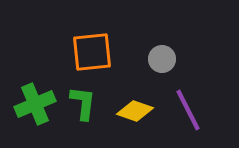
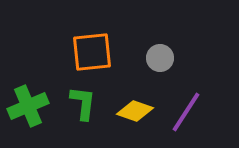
gray circle: moved 2 px left, 1 px up
green cross: moved 7 px left, 2 px down
purple line: moved 2 px left, 2 px down; rotated 60 degrees clockwise
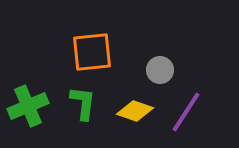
gray circle: moved 12 px down
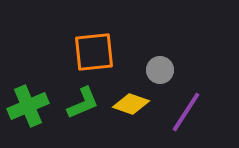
orange square: moved 2 px right
green L-shape: rotated 60 degrees clockwise
yellow diamond: moved 4 px left, 7 px up
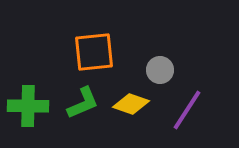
green cross: rotated 24 degrees clockwise
purple line: moved 1 px right, 2 px up
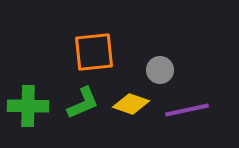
purple line: rotated 45 degrees clockwise
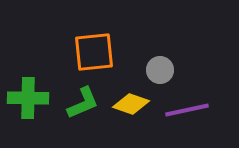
green cross: moved 8 px up
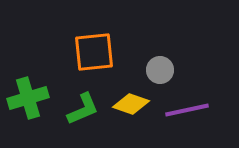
green cross: rotated 18 degrees counterclockwise
green L-shape: moved 6 px down
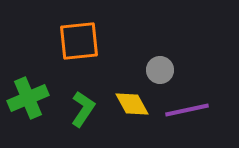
orange square: moved 15 px left, 11 px up
green cross: rotated 6 degrees counterclockwise
yellow diamond: moved 1 px right; rotated 42 degrees clockwise
green L-shape: rotated 33 degrees counterclockwise
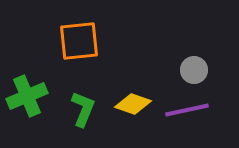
gray circle: moved 34 px right
green cross: moved 1 px left, 2 px up
yellow diamond: moved 1 px right; rotated 42 degrees counterclockwise
green L-shape: rotated 12 degrees counterclockwise
